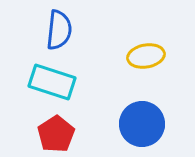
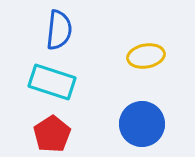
red pentagon: moved 4 px left
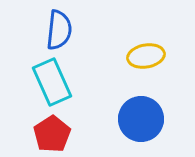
cyan rectangle: rotated 48 degrees clockwise
blue circle: moved 1 px left, 5 px up
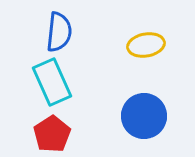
blue semicircle: moved 2 px down
yellow ellipse: moved 11 px up
blue circle: moved 3 px right, 3 px up
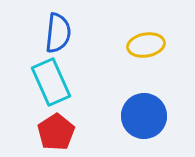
blue semicircle: moved 1 px left, 1 px down
cyan rectangle: moved 1 px left
red pentagon: moved 4 px right, 2 px up
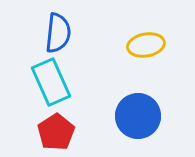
blue circle: moved 6 px left
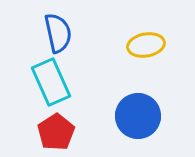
blue semicircle: rotated 18 degrees counterclockwise
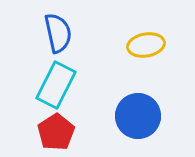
cyan rectangle: moved 5 px right, 3 px down; rotated 51 degrees clockwise
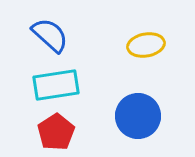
blue semicircle: moved 8 px left, 2 px down; rotated 36 degrees counterclockwise
cyan rectangle: rotated 54 degrees clockwise
